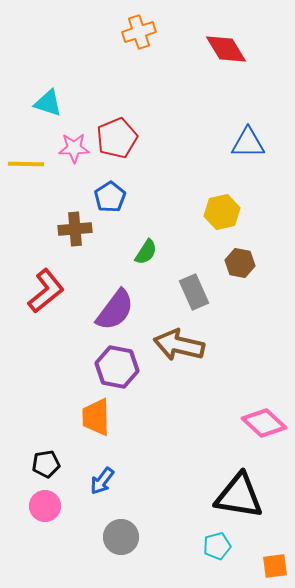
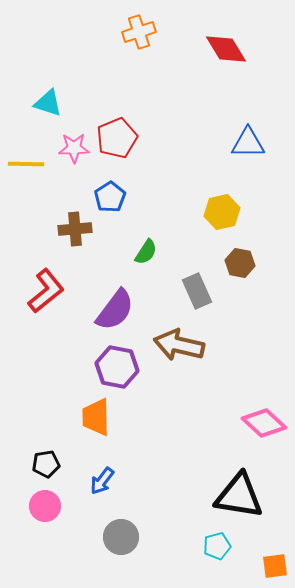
gray rectangle: moved 3 px right, 1 px up
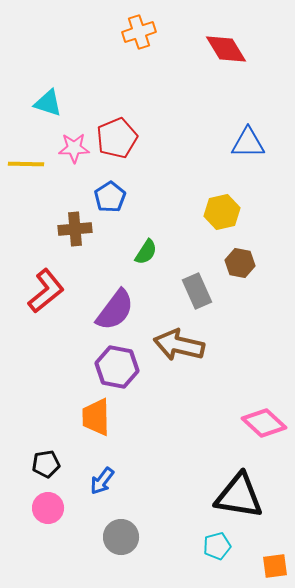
pink circle: moved 3 px right, 2 px down
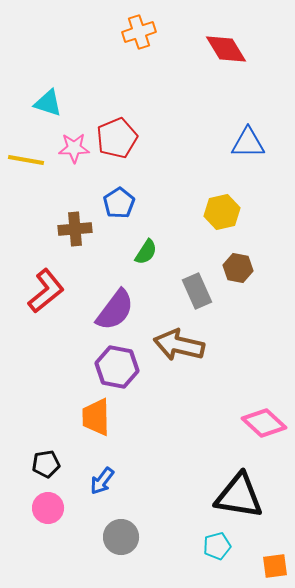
yellow line: moved 4 px up; rotated 9 degrees clockwise
blue pentagon: moved 9 px right, 6 px down
brown hexagon: moved 2 px left, 5 px down
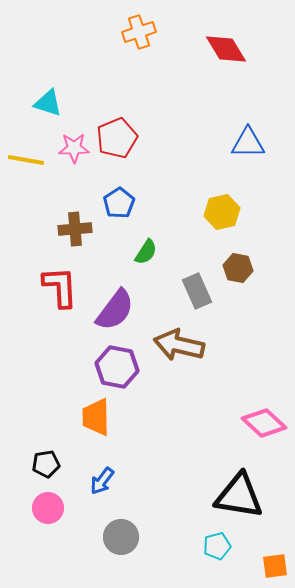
red L-shape: moved 14 px right, 4 px up; rotated 54 degrees counterclockwise
